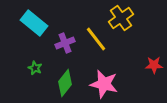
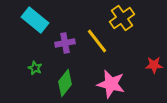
yellow cross: moved 1 px right
cyan rectangle: moved 1 px right, 3 px up
yellow line: moved 1 px right, 2 px down
purple cross: rotated 12 degrees clockwise
pink star: moved 7 px right
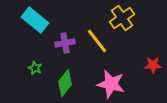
red star: moved 1 px left
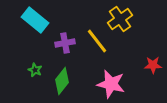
yellow cross: moved 2 px left, 1 px down
green star: moved 2 px down
green diamond: moved 3 px left, 2 px up
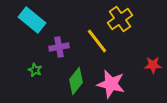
cyan rectangle: moved 3 px left
purple cross: moved 6 px left, 4 px down
green diamond: moved 14 px right
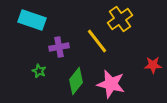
cyan rectangle: rotated 20 degrees counterclockwise
green star: moved 4 px right, 1 px down
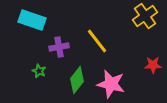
yellow cross: moved 25 px right, 3 px up
green diamond: moved 1 px right, 1 px up
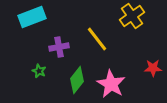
yellow cross: moved 13 px left
cyan rectangle: moved 3 px up; rotated 40 degrees counterclockwise
yellow line: moved 2 px up
red star: moved 3 px down
pink star: rotated 16 degrees clockwise
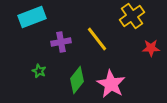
purple cross: moved 2 px right, 5 px up
red star: moved 2 px left, 20 px up
